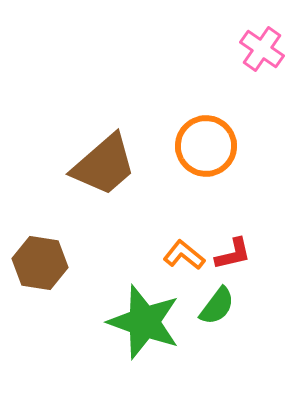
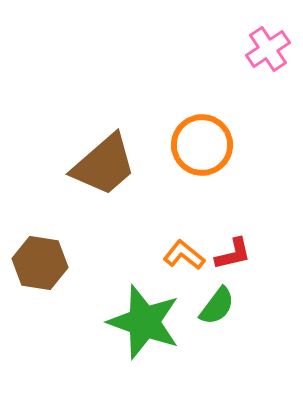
pink cross: moved 6 px right; rotated 21 degrees clockwise
orange circle: moved 4 px left, 1 px up
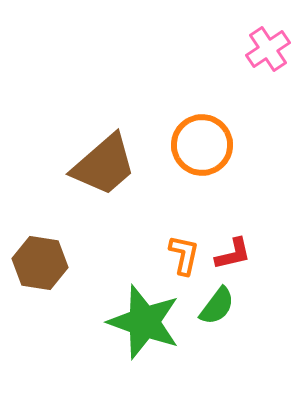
orange L-shape: rotated 63 degrees clockwise
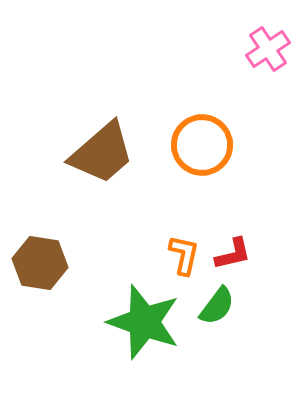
brown trapezoid: moved 2 px left, 12 px up
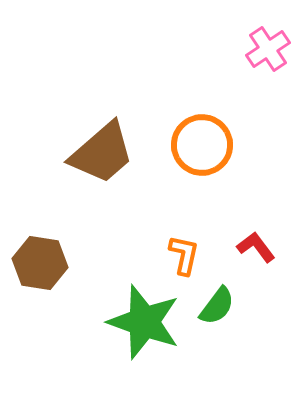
red L-shape: moved 23 px right, 7 px up; rotated 114 degrees counterclockwise
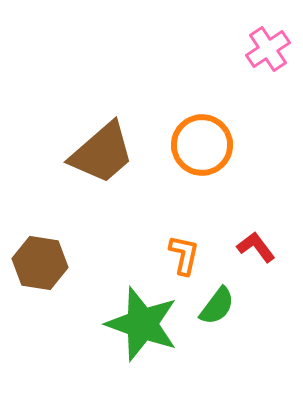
green star: moved 2 px left, 2 px down
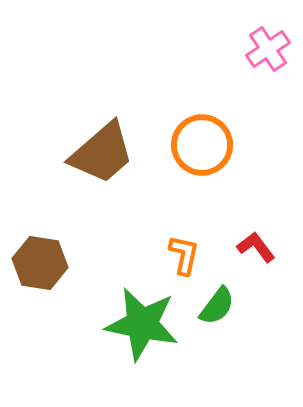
green star: rotated 8 degrees counterclockwise
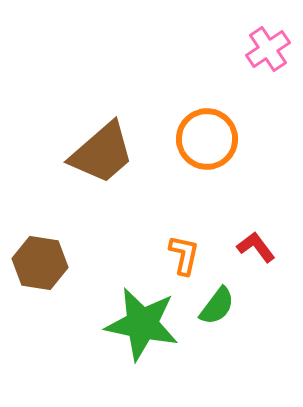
orange circle: moved 5 px right, 6 px up
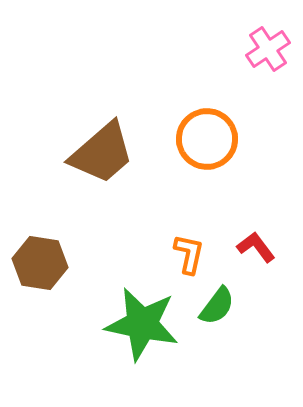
orange L-shape: moved 5 px right, 1 px up
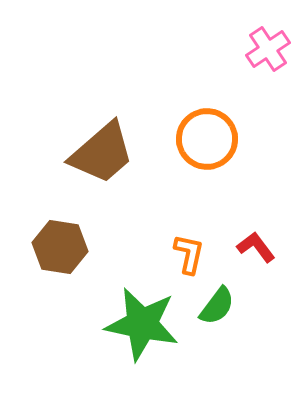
brown hexagon: moved 20 px right, 16 px up
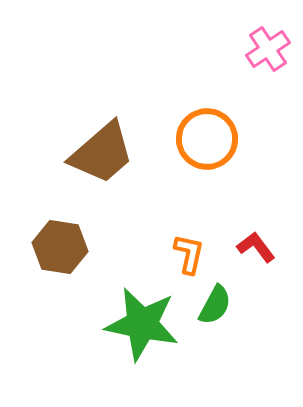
green semicircle: moved 2 px left, 1 px up; rotated 9 degrees counterclockwise
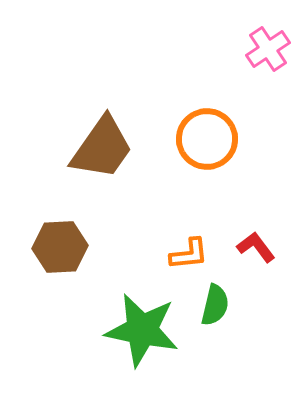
brown trapezoid: moved 5 px up; rotated 14 degrees counterclockwise
brown hexagon: rotated 12 degrees counterclockwise
orange L-shape: rotated 72 degrees clockwise
green semicircle: rotated 15 degrees counterclockwise
green star: moved 6 px down
